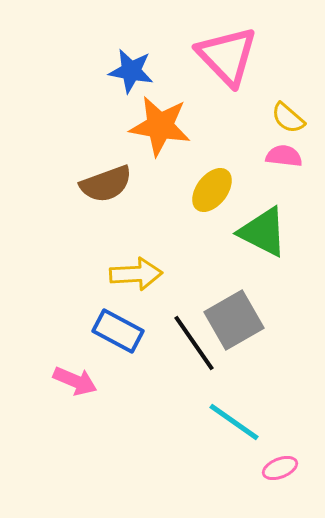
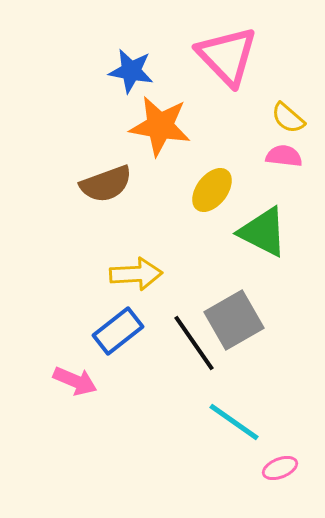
blue rectangle: rotated 66 degrees counterclockwise
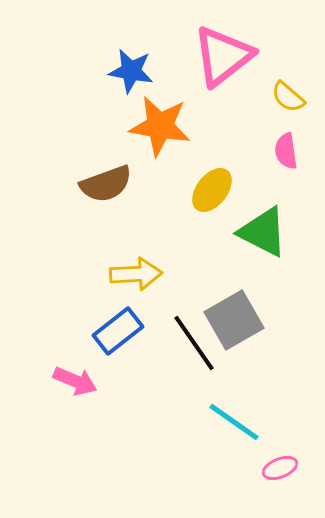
pink triangle: moved 4 px left; rotated 36 degrees clockwise
yellow semicircle: moved 21 px up
pink semicircle: moved 2 px right, 5 px up; rotated 105 degrees counterclockwise
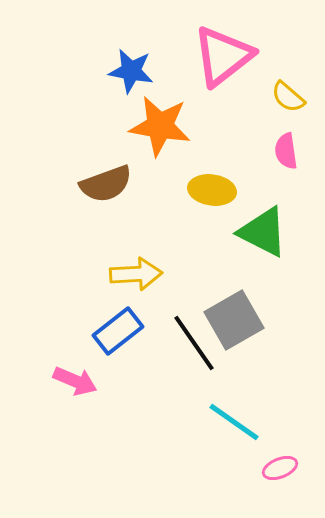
yellow ellipse: rotated 60 degrees clockwise
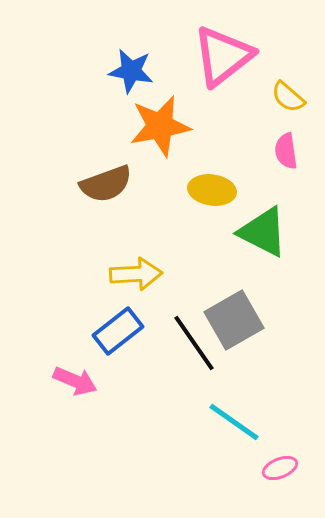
orange star: rotated 20 degrees counterclockwise
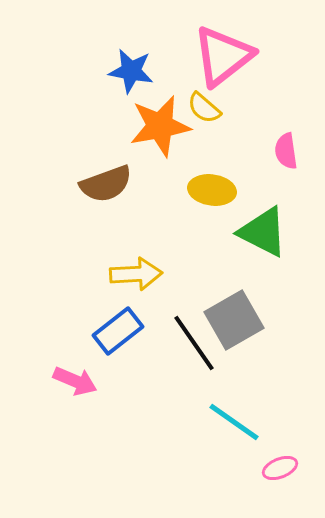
yellow semicircle: moved 84 px left, 11 px down
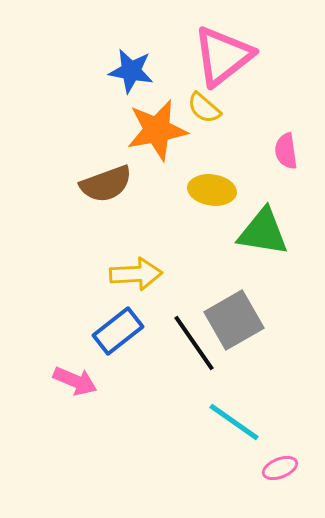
orange star: moved 3 px left, 4 px down
green triangle: rotated 18 degrees counterclockwise
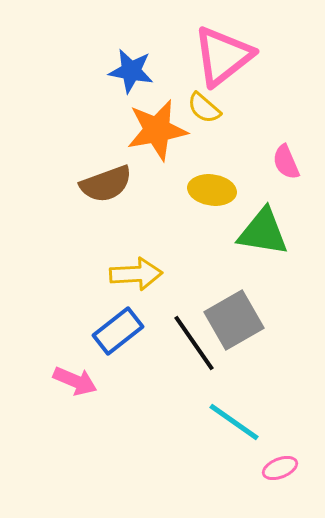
pink semicircle: moved 11 px down; rotated 15 degrees counterclockwise
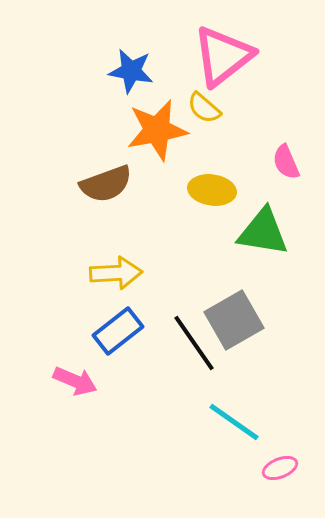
yellow arrow: moved 20 px left, 1 px up
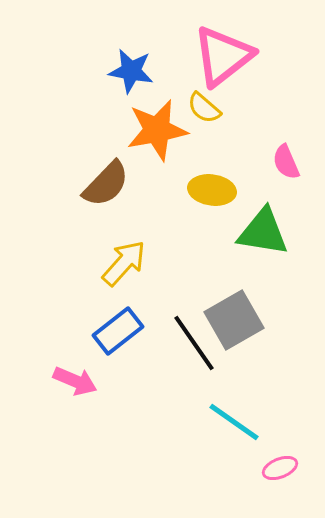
brown semicircle: rotated 26 degrees counterclockwise
yellow arrow: moved 8 px right, 10 px up; rotated 45 degrees counterclockwise
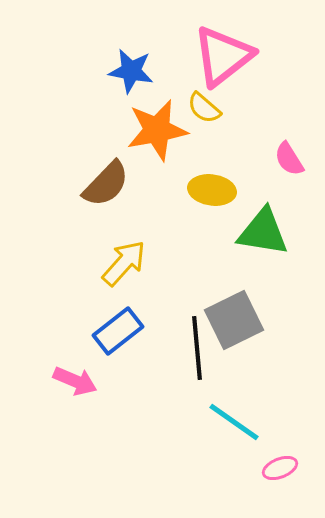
pink semicircle: moved 3 px right, 3 px up; rotated 9 degrees counterclockwise
gray square: rotated 4 degrees clockwise
black line: moved 3 px right, 5 px down; rotated 30 degrees clockwise
